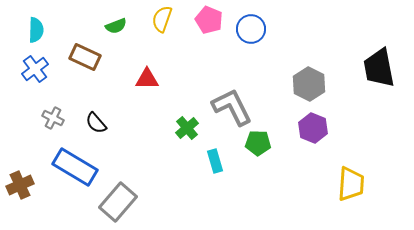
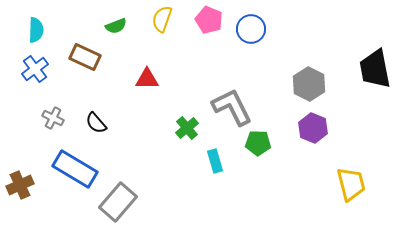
black trapezoid: moved 4 px left, 1 px down
blue rectangle: moved 2 px down
yellow trapezoid: rotated 18 degrees counterclockwise
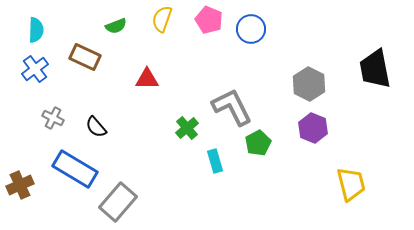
black semicircle: moved 4 px down
green pentagon: rotated 30 degrees counterclockwise
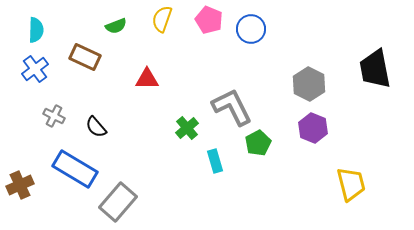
gray cross: moved 1 px right, 2 px up
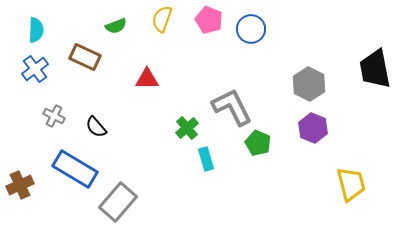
green pentagon: rotated 20 degrees counterclockwise
cyan rectangle: moved 9 px left, 2 px up
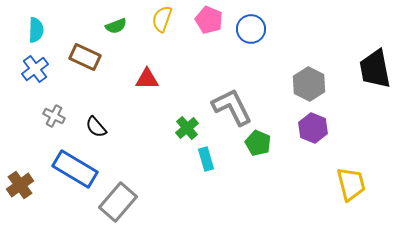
brown cross: rotated 12 degrees counterclockwise
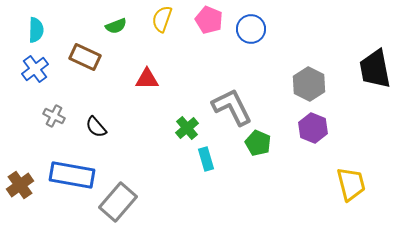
blue rectangle: moved 3 px left, 6 px down; rotated 21 degrees counterclockwise
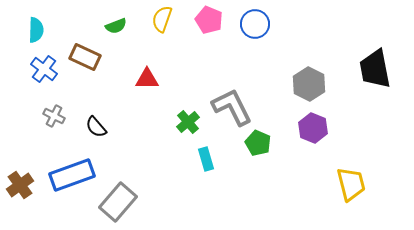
blue circle: moved 4 px right, 5 px up
blue cross: moved 9 px right; rotated 16 degrees counterclockwise
green cross: moved 1 px right, 6 px up
blue rectangle: rotated 30 degrees counterclockwise
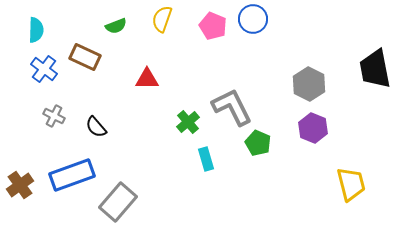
pink pentagon: moved 4 px right, 6 px down
blue circle: moved 2 px left, 5 px up
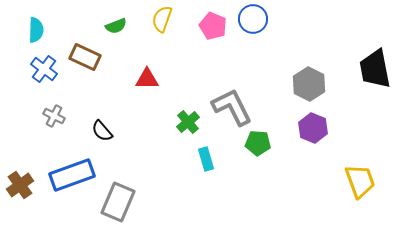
black semicircle: moved 6 px right, 4 px down
green pentagon: rotated 20 degrees counterclockwise
yellow trapezoid: moved 9 px right, 3 px up; rotated 6 degrees counterclockwise
gray rectangle: rotated 18 degrees counterclockwise
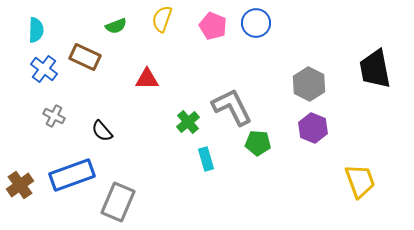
blue circle: moved 3 px right, 4 px down
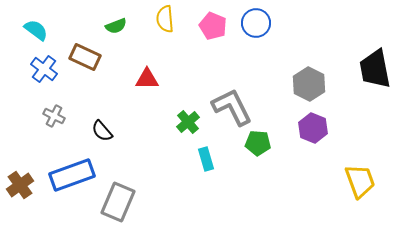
yellow semicircle: moved 3 px right; rotated 24 degrees counterclockwise
cyan semicircle: rotated 55 degrees counterclockwise
